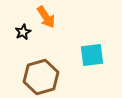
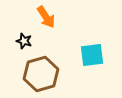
black star: moved 1 px right, 9 px down; rotated 28 degrees counterclockwise
brown hexagon: moved 3 px up
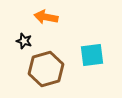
orange arrow: rotated 135 degrees clockwise
brown hexagon: moved 5 px right, 5 px up
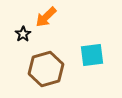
orange arrow: rotated 55 degrees counterclockwise
black star: moved 1 px left, 7 px up; rotated 21 degrees clockwise
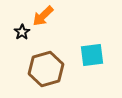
orange arrow: moved 3 px left, 1 px up
black star: moved 1 px left, 2 px up
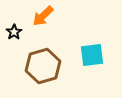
black star: moved 8 px left
brown hexagon: moved 3 px left, 3 px up
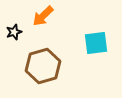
black star: rotated 14 degrees clockwise
cyan square: moved 4 px right, 12 px up
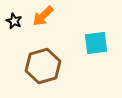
black star: moved 11 px up; rotated 28 degrees counterclockwise
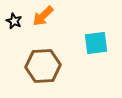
brown hexagon: rotated 12 degrees clockwise
